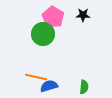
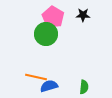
green circle: moved 3 px right
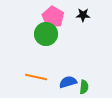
blue semicircle: moved 19 px right, 4 px up
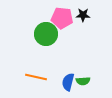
pink pentagon: moved 9 px right, 1 px down; rotated 25 degrees counterclockwise
blue semicircle: rotated 60 degrees counterclockwise
green semicircle: moved 1 px left, 6 px up; rotated 80 degrees clockwise
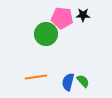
orange line: rotated 20 degrees counterclockwise
green semicircle: rotated 128 degrees counterclockwise
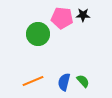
green circle: moved 8 px left
orange line: moved 3 px left, 4 px down; rotated 15 degrees counterclockwise
blue semicircle: moved 4 px left
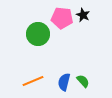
black star: rotated 24 degrees clockwise
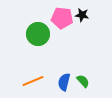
black star: moved 1 px left; rotated 16 degrees counterclockwise
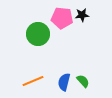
black star: rotated 16 degrees counterclockwise
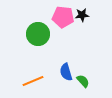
pink pentagon: moved 1 px right, 1 px up
blue semicircle: moved 2 px right, 10 px up; rotated 30 degrees counterclockwise
